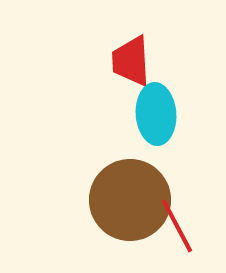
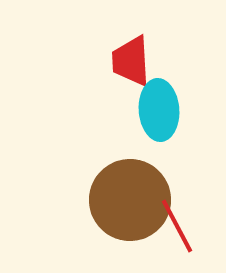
cyan ellipse: moved 3 px right, 4 px up
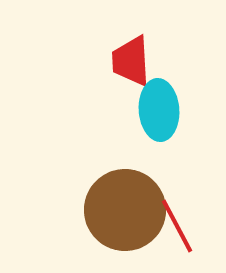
brown circle: moved 5 px left, 10 px down
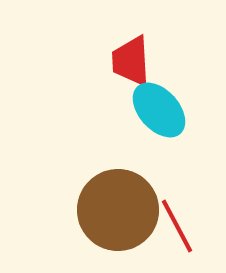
cyan ellipse: rotated 38 degrees counterclockwise
brown circle: moved 7 px left
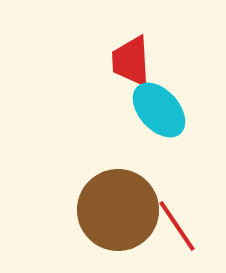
red line: rotated 6 degrees counterclockwise
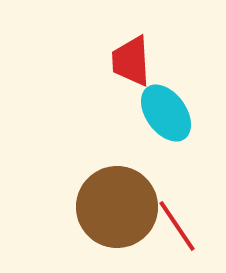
cyan ellipse: moved 7 px right, 3 px down; rotated 6 degrees clockwise
brown circle: moved 1 px left, 3 px up
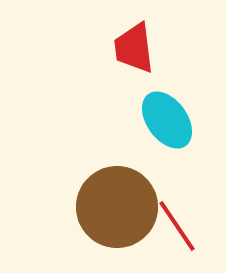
red trapezoid: moved 3 px right, 13 px up; rotated 4 degrees counterclockwise
cyan ellipse: moved 1 px right, 7 px down
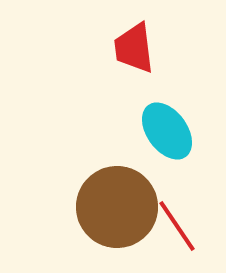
cyan ellipse: moved 11 px down
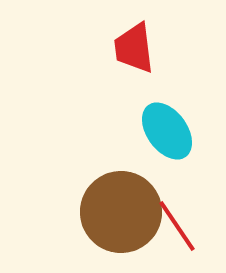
brown circle: moved 4 px right, 5 px down
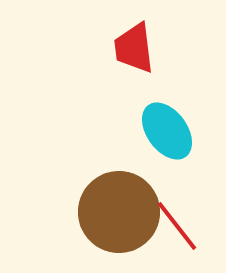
brown circle: moved 2 px left
red line: rotated 4 degrees counterclockwise
